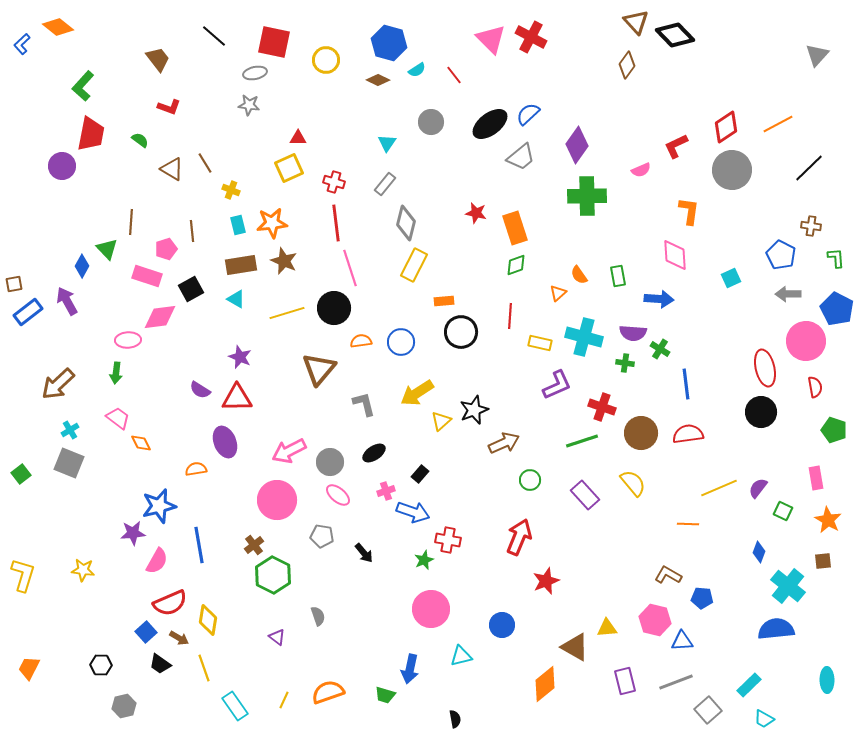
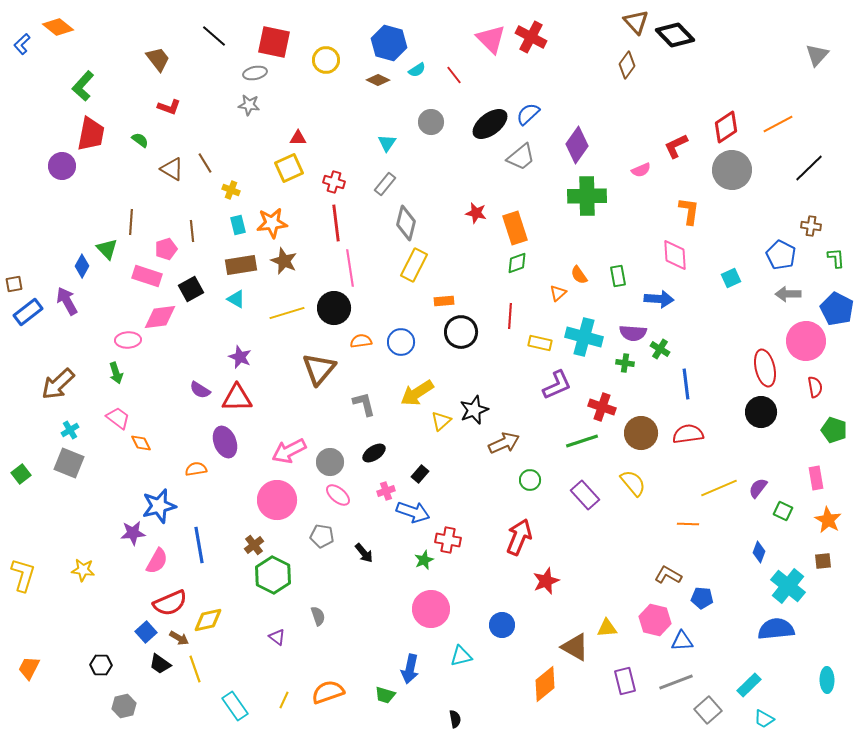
green diamond at (516, 265): moved 1 px right, 2 px up
pink line at (350, 268): rotated 9 degrees clockwise
green arrow at (116, 373): rotated 25 degrees counterclockwise
yellow diamond at (208, 620): rotated 68 degrees clockwise
yellow line at (204, 668): moved 9 px left, 1 px down
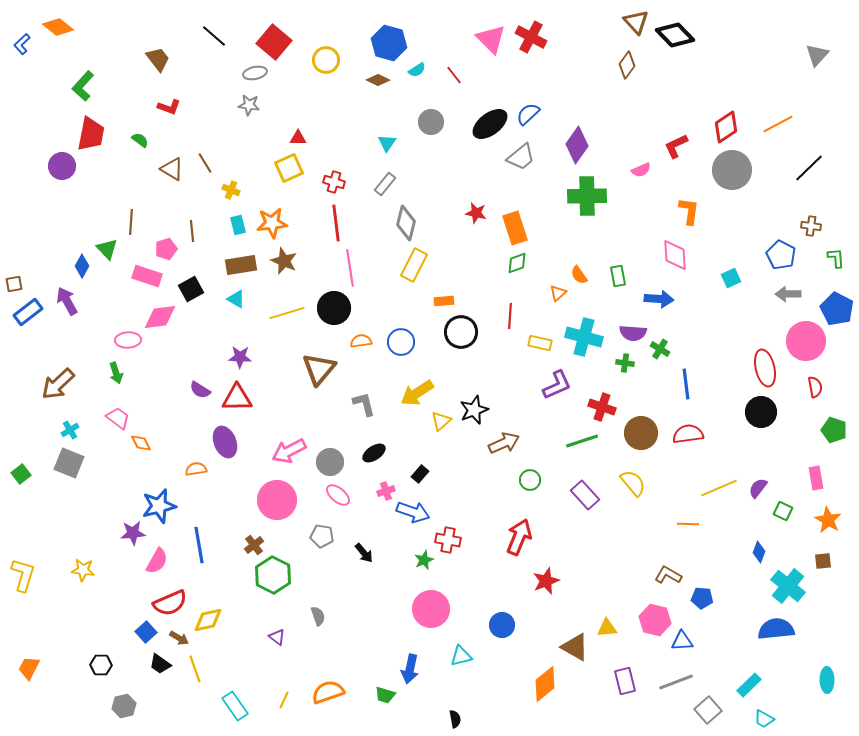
red square at (274, 42): rotated 28 degrees clockwise
purple star at (240, 357): rotated 20 degrees counterclockwise
